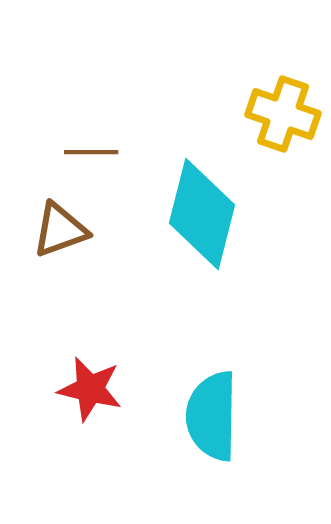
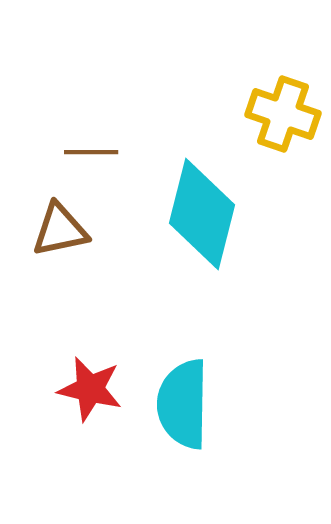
brown triangle: rotated 8 degrees clockwise
cyan semicircle: moved 29 px left, 12 px up
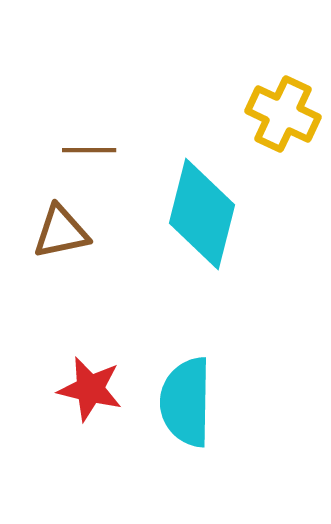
yellow cross: rotated 6 degrees clockwise
brown line: moved 2 px left, 2 px up
brown triangle: moved 1 px right, 2 px down
cyan semicircle: moved 3 px right, 2 px up
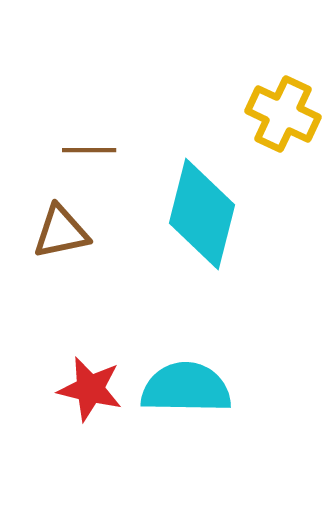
cyan semicircle: moved 14 px up; rotated 90 degrees clockwise
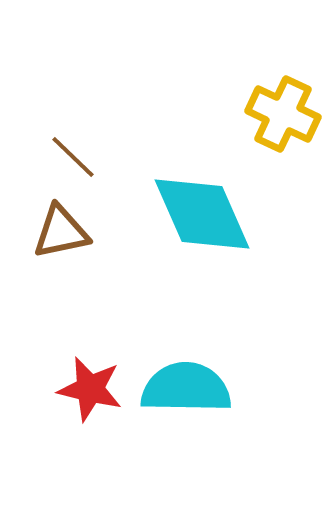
brown line: moved 16 px left, 7 px down; rotated 44 degrees clockwise
cyan diamond: rotated 38 degrees counterclockwise
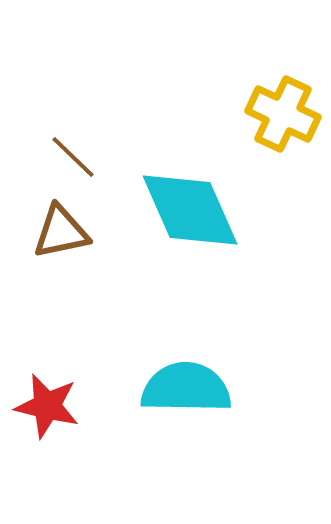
cyan diamond: moved 12 px left, 4 px up
red star: moved 43 px left, 17 px down
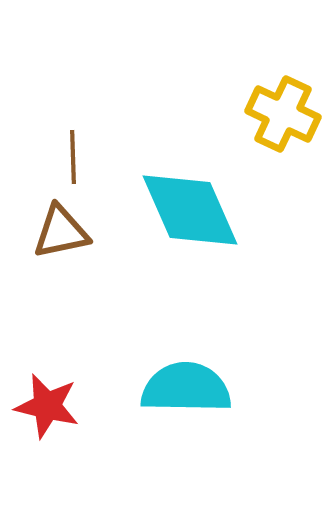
brown line: rotated 44 degrees clockwise
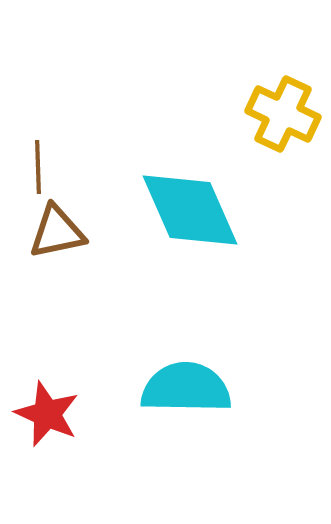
brown line: moved 35 px left, 10 px down
brown triangle: moved 4 px left
red star: moved 8 px down; rotated 10 degrees clockwise
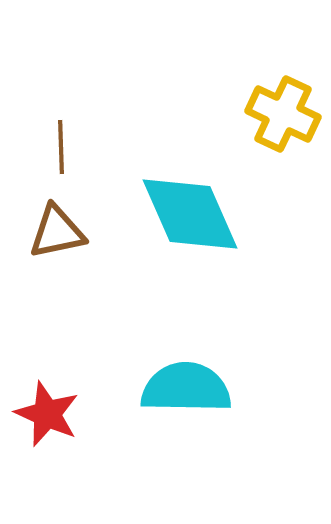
brown line: moved 23 px right, 20 px up
cyan diamond: moved 4 px down
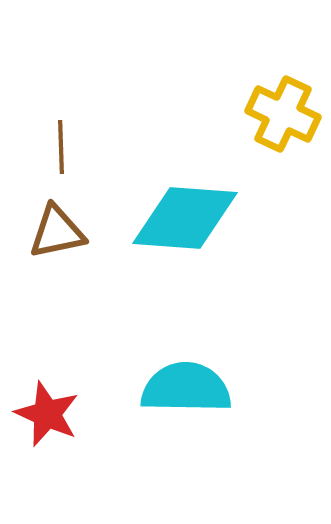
cyan diamond: moved 5 px left, 4 px down; rotated 62 degrees counterclockwise
